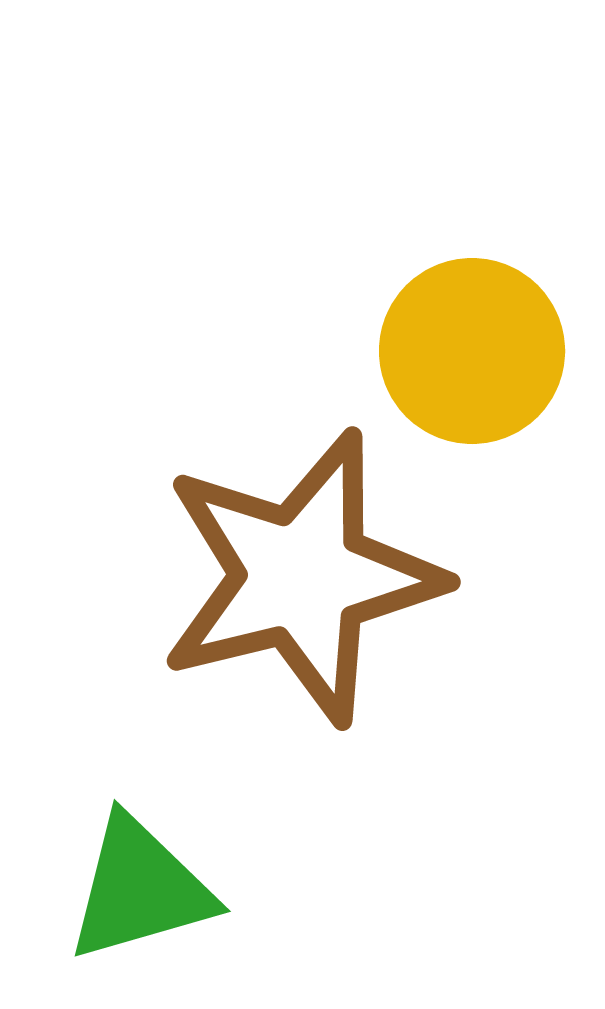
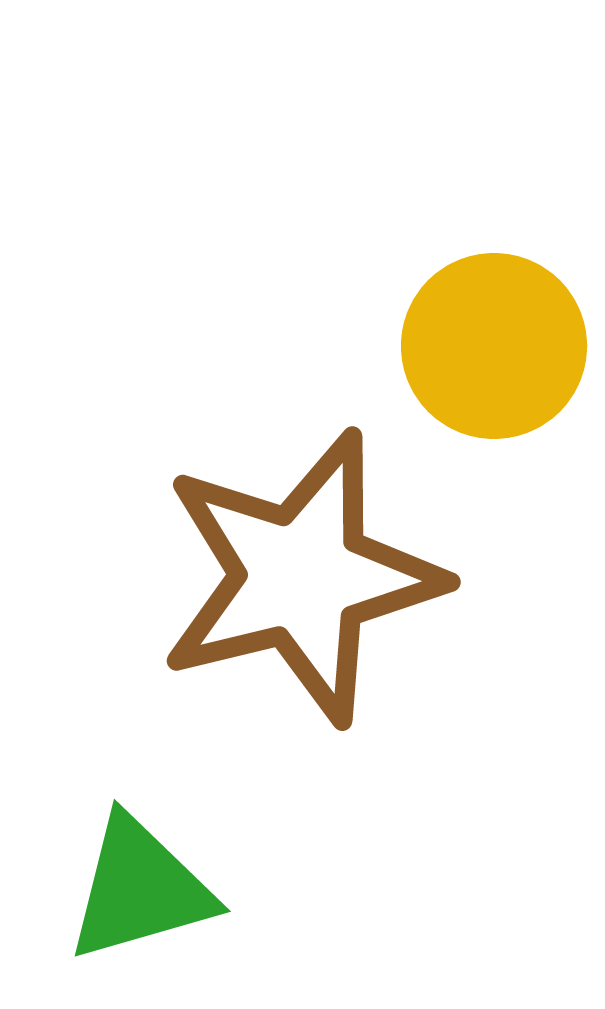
yellow circle: moved 22 px right, 5 px up
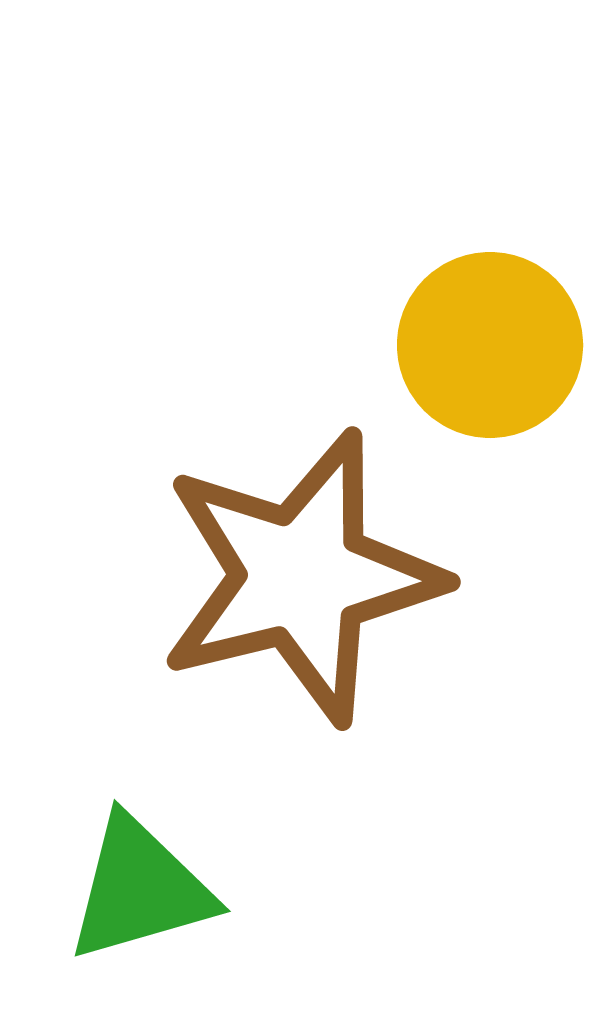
yellow circle: moved 4 px left, 1 px up
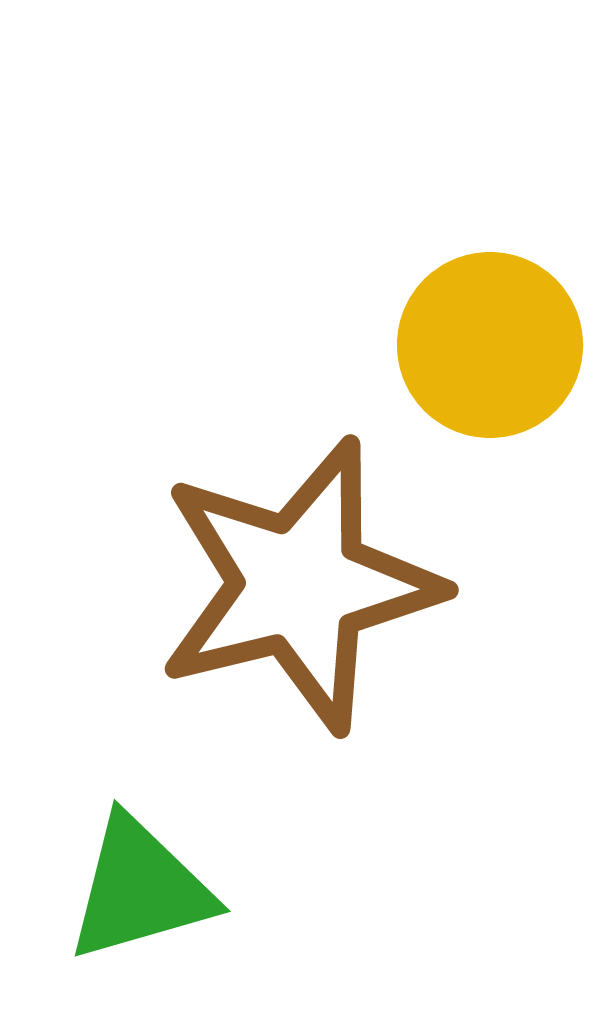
brown star: moved 2 px left, 8 px down
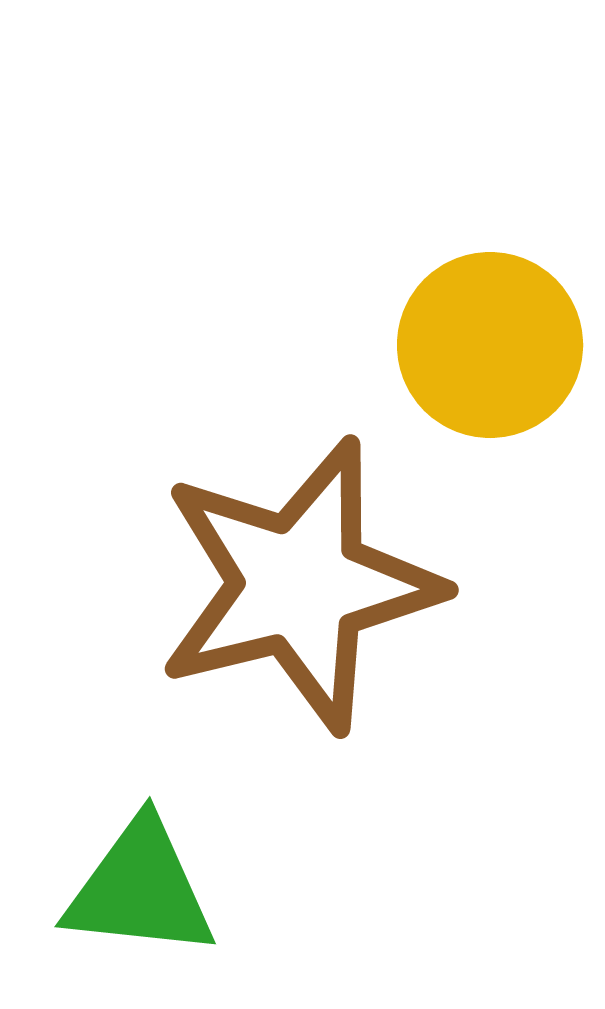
green triangle: rotated 22 degrees clockwise
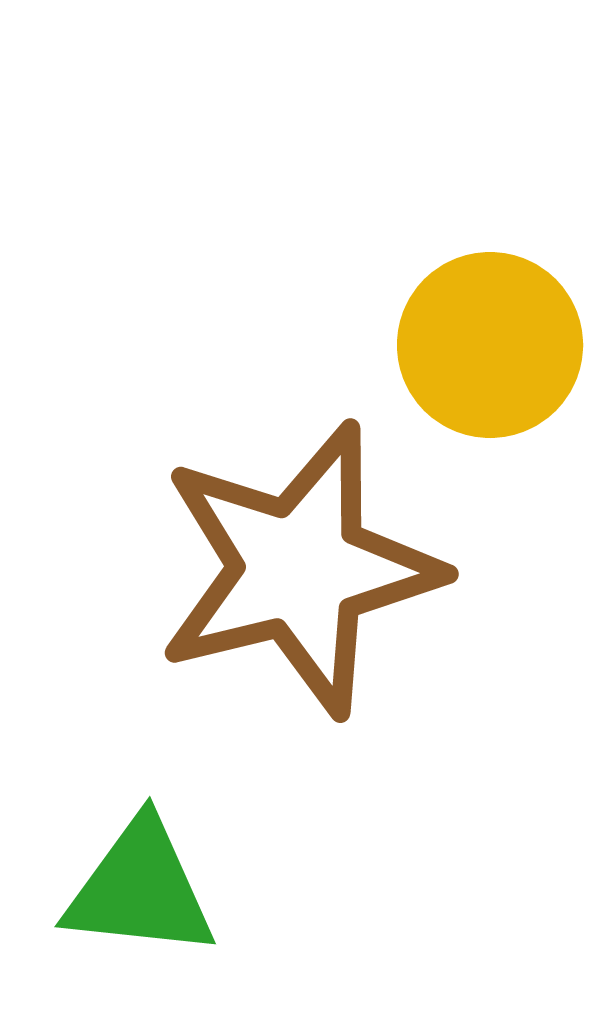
brown star: moved 16 px up
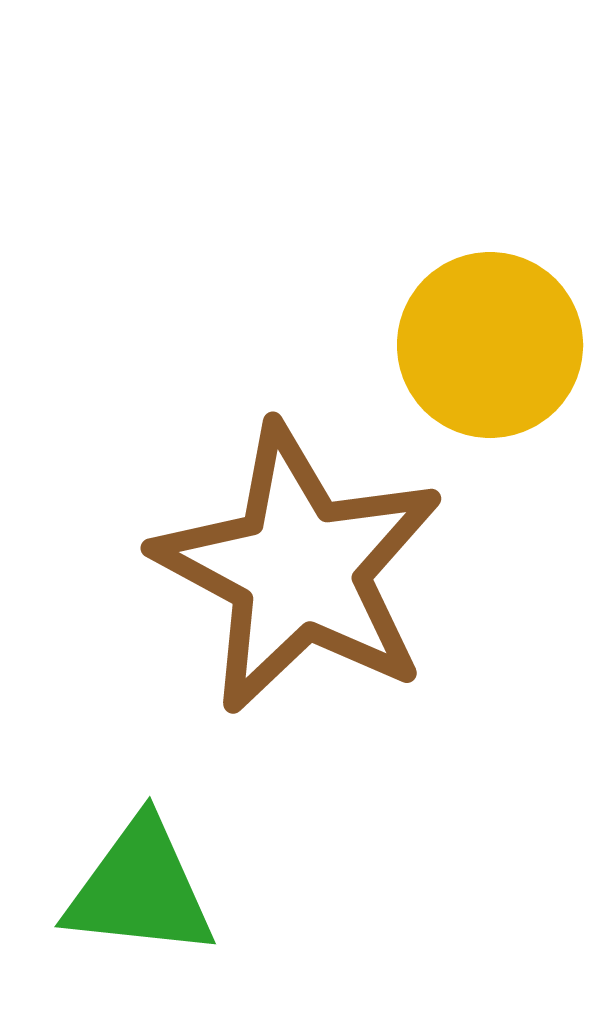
brown star: rotated 30 degrees counterclockwise
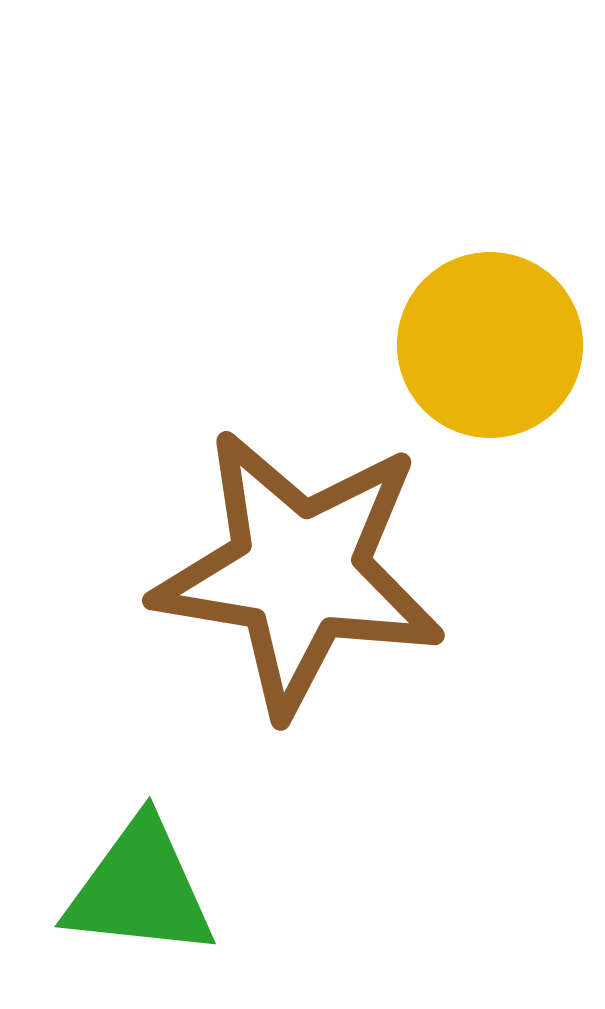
brown star: moved 3 px down; rotated 19 degrees counterclockwise
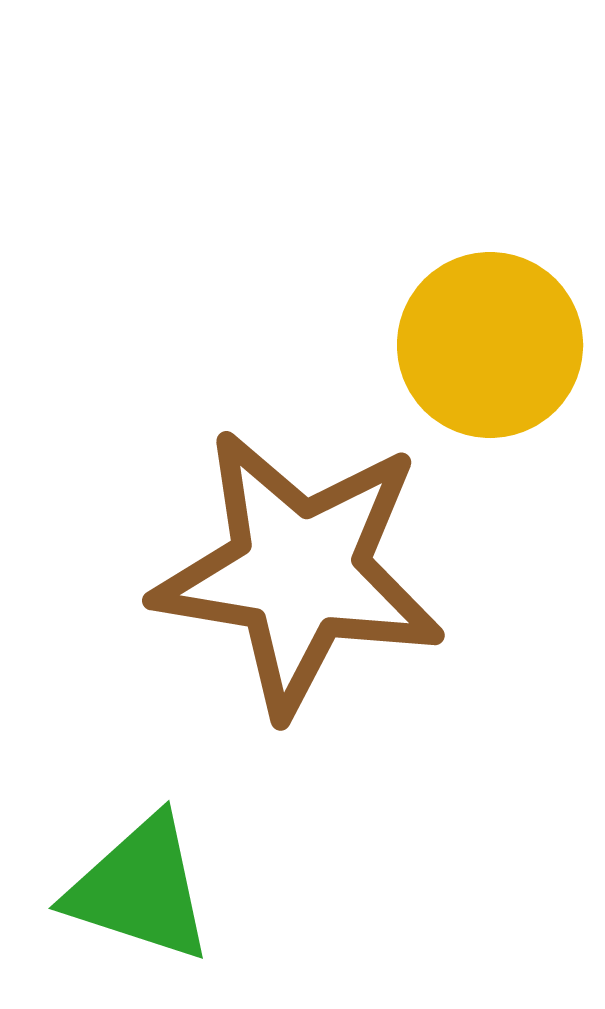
green triangle: rotated 12 degrees clockwise
